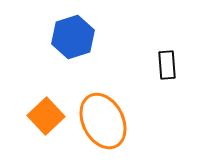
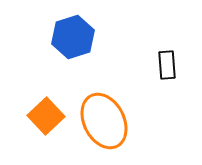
orange ellipse: moved 1 px right
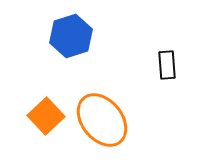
blue hexagon: moved 2 px left, 1 px up
orange ellipse: moved 2 px left, 1 px up; rotated 12 degrees counterclockwise
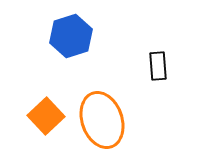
black rectangle: moved 9 px left, 1 px down
orange ellipse: rotated 20 degrees clockwise
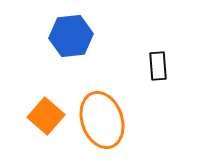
blue hexagon: rotated 12 degrees clockwise
orange square: rotated 6 degrees counterclockwise
